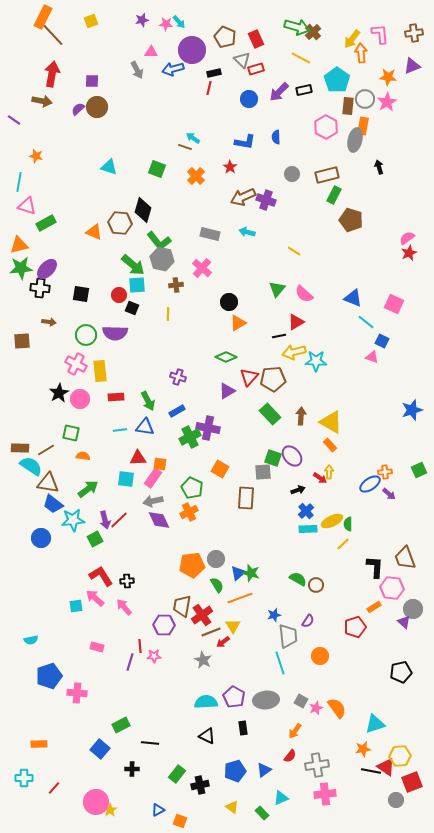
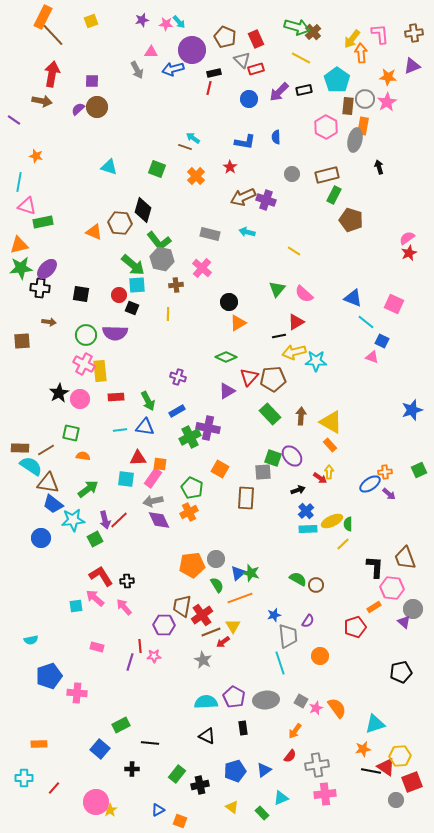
green rectangle at (46, 223): moved 3 px left, 1 px up; rotated 18 degrees clockwise
pink cross at (76, 364): moved 8 px right
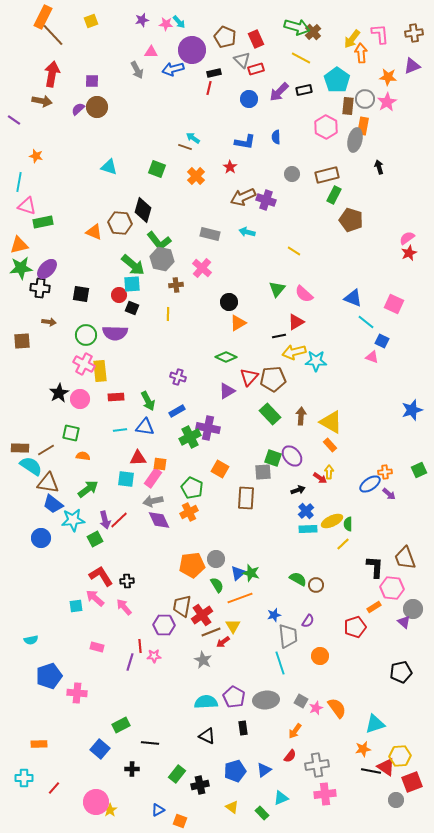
cyan square at (137, 285): moved 5 px left, 1 px up
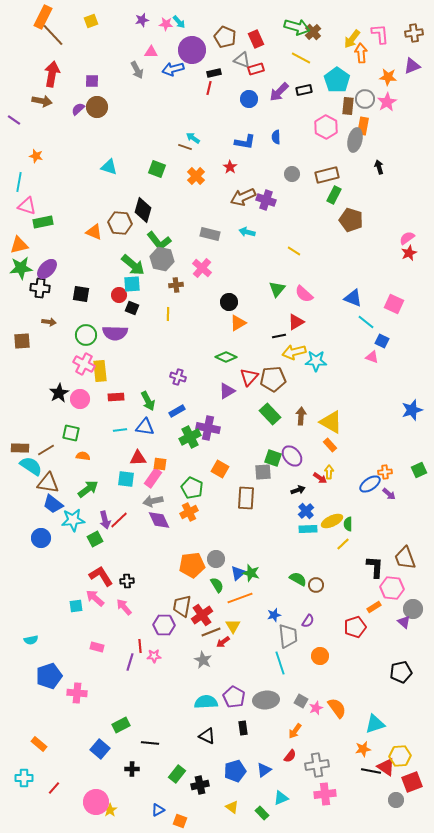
gray triangle at (242, 60): rotated 24 degrees counterclockwise
orange rectangle at (39, 744): rotated 42 degrees clockwise
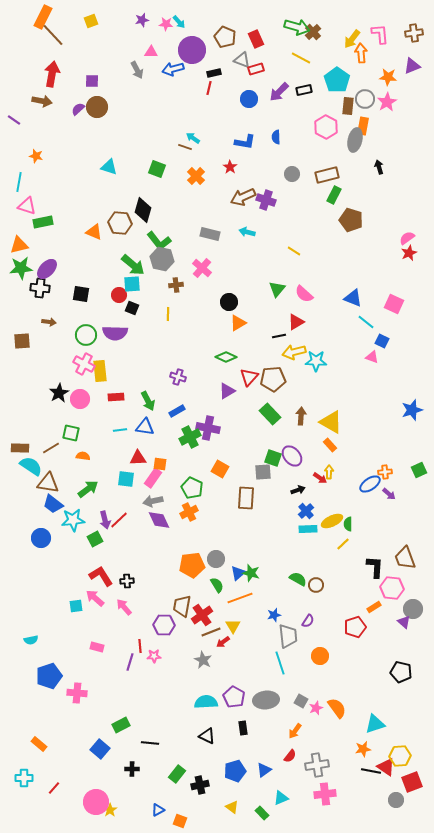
brown line at (46, 450): moved 5 px right, 2 px up
black pentagon at (401, 672): rotated 25 degrees clockwise
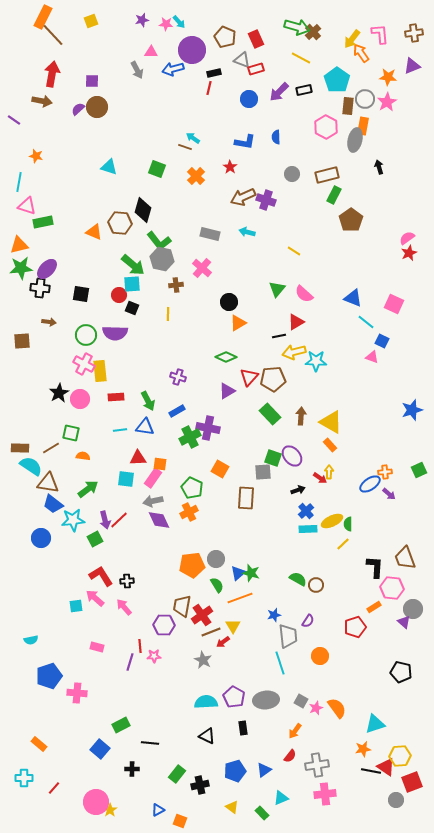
orange arrow at (361, 53): rotated 30 degrees counterclockwise
brown pentagon at (351, 220): rotated 20 degrees clockwise
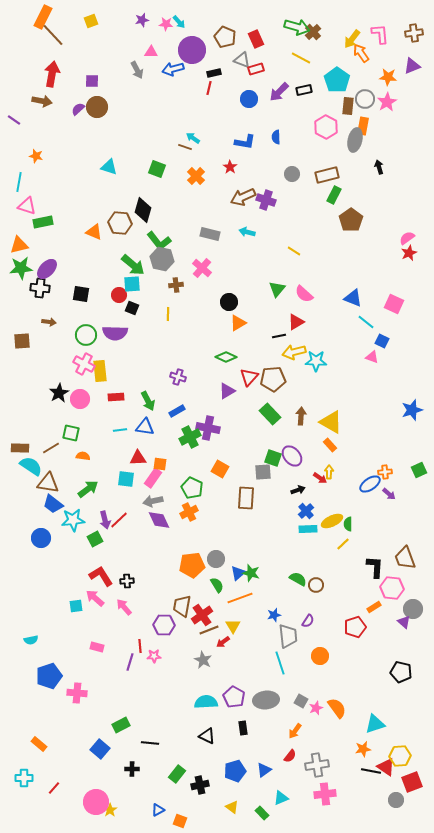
brown line at (211, 632): moved 2 px left, 2 px up
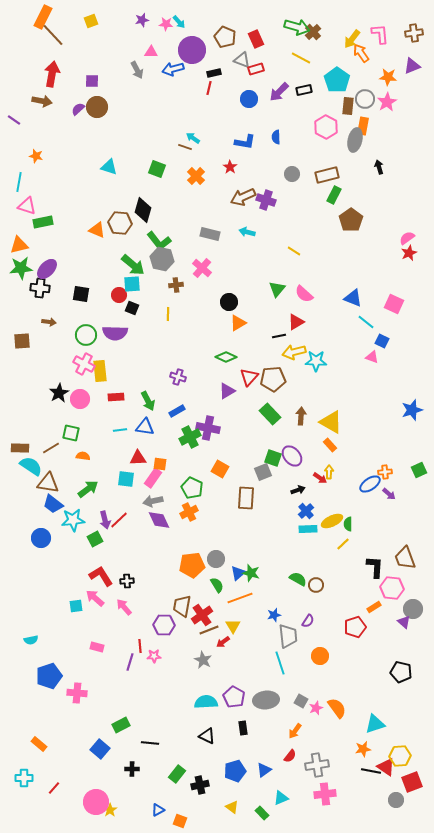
orange triangle at (94, 232): moved 3 px right, 2 px up
gray square at (263, 472): rotated 18 degrees counterclockwise
